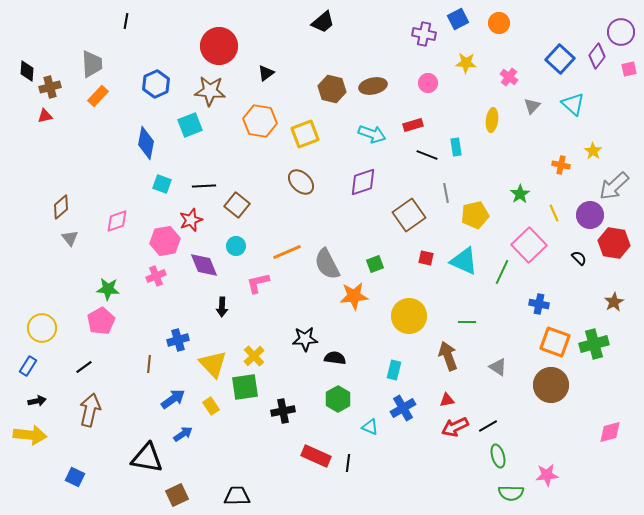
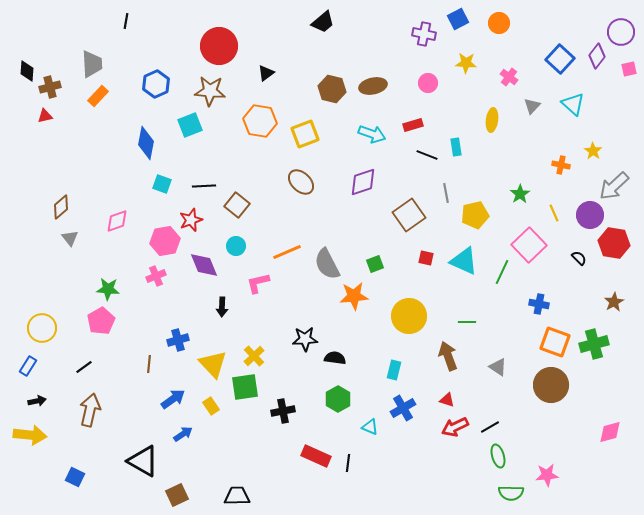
red triangle at (447, 400): rotated 28 degrees clockwise
black line at (488, 426): moved 2 px right, 1 px down
black triangle at (147, 458): moved 4 px left, 3 px down; rotated 20 degrees clockwise
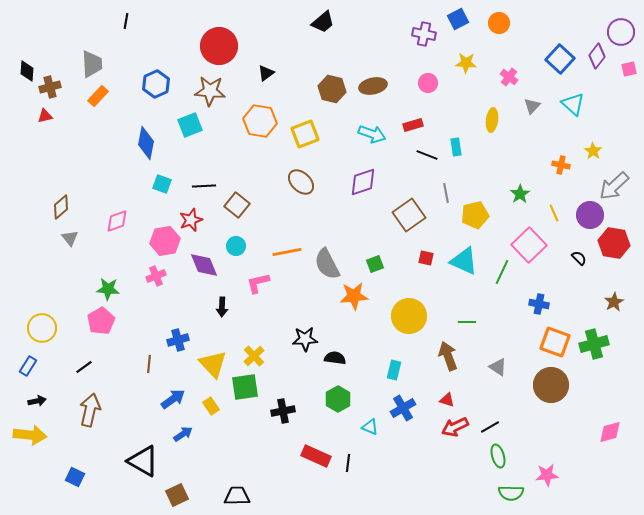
orange line at (287, 252): rotated 12 degrees clockwise
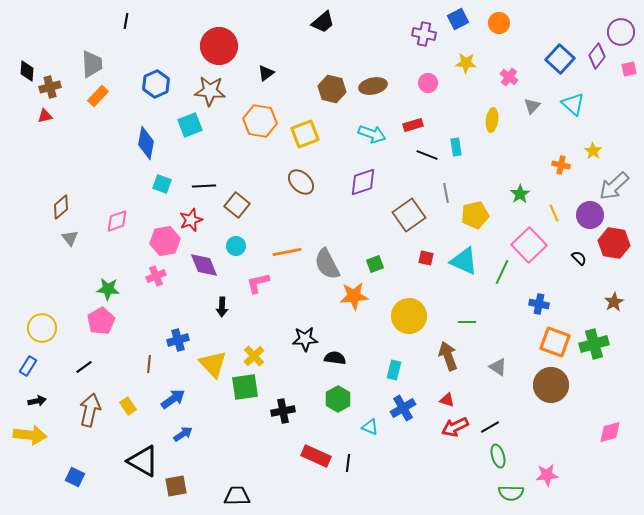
yellow rectangle at (211, 406): moved 83 px left
brown square at (177, 495): moved 1 px left, 9 px up; rotated 15 degrees clockwise
